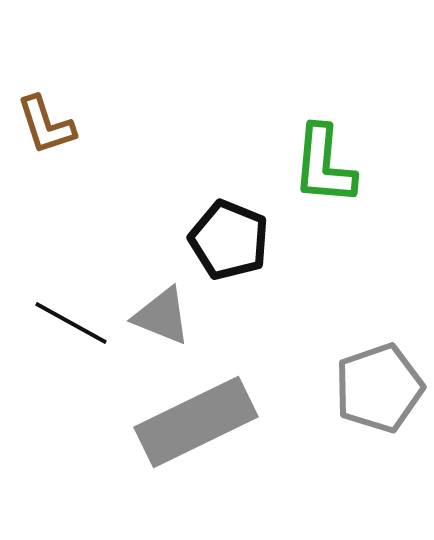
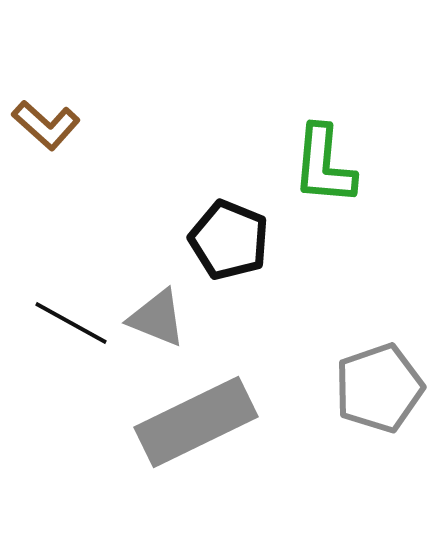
brown L-shape: rotated 30 degrees counterclockwise
gray triangle: moved 5 px left, 2 px down
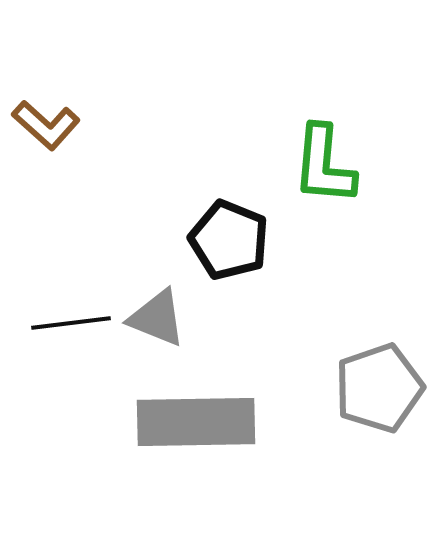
black line: rotated 36 degrees counterclockwise
gray rectangle: rotated 25 degrees clockwise
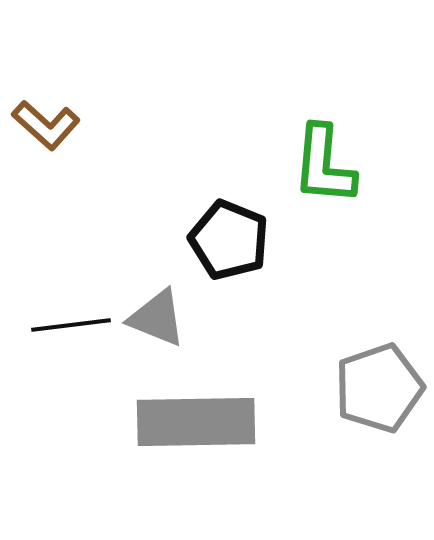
black line: moved 2 px down
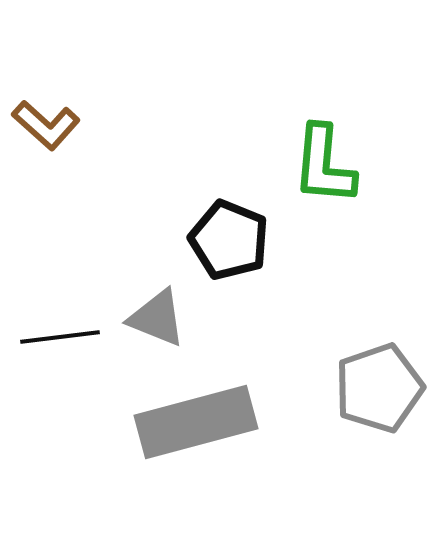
black line: moved 11 px left, 12 px down
gray rectangle: rotated 14 degrees counterclockwise
